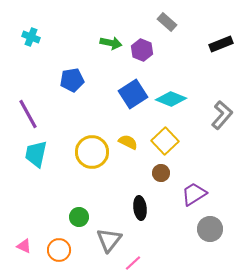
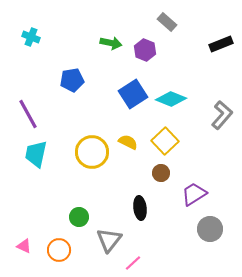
purple hexagon: moved 3 px right
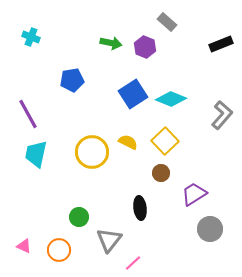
purple hexagon: moved 3 px up
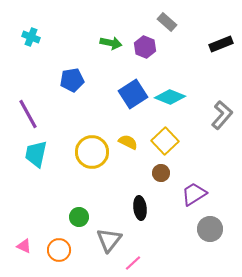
cyan diamond: moved 1 px left, 2 px up
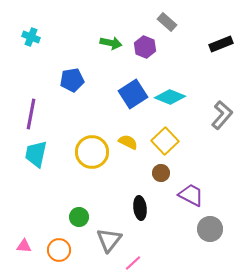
purple line: moved 3 px right; rotated 40 degrees clockwise
purple trapezoid: moved 3 px left, 1 px down; rotated 60 degrees clockwise
pink triangle: rotated 21 degrees counterclockwise
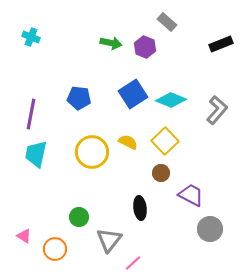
blue pentagon: moved 7 px right, 18 px down; rotated 15 degrees clockwise
cyan diamond: moved 1 px right, 3 px down
gray L-shape: moved 5 px left, 5 px up
pink triangle: moved 10 px up; rotated 28 degrees clockwise
orange circle: moved 4 px left, 1 px up
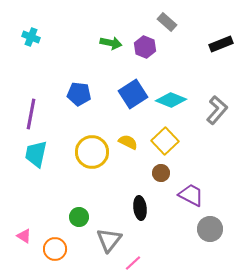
blue pentagon: moved 4 px up
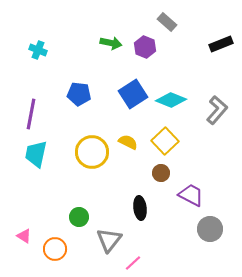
cyan cross: moved 7 px right, 13 px down
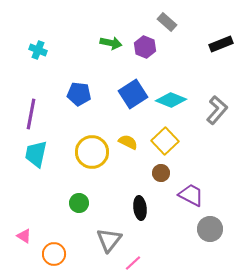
green circle: moved 14 px up
orange circle: moved 1 px left, 5 px down
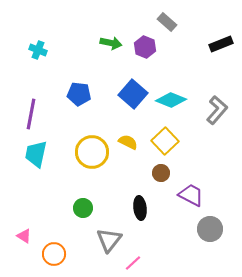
blue square: rotated 16 degrees counterclockwise
green circle: moved 4 px right, 5 px down
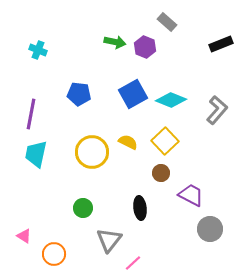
green arrow: moved 4 px right, 1 px up
blue square: rotated 20 degrees clockwise
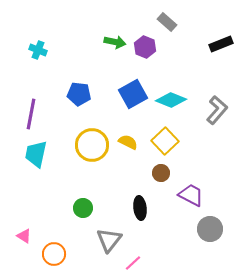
yellow circle: moved 7 px up
